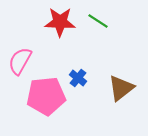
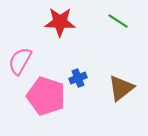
green line: moved 20 px right
blue cross: rotated 30 degrees clockwise
pink pentagon: rotated 24 degrees clockwise
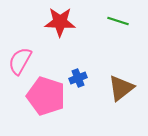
green line: rotated 15 degrees counterclockwise
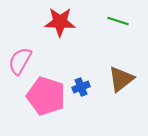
blue cross: moved 3 px right, 9 px down
brown triangle: moved 9 px up
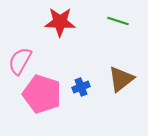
pink pentagon: moved 4 px left, 2 px up
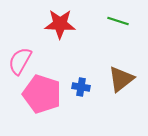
red star: moved 2 px down
blue cross: rotated 30 degrees clockwise
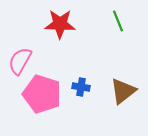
green line: rotated 50 degrees clockwise
brown triangle: moved 2 px right, 12 px down
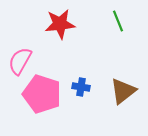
red star: rotated 8 degrees counterclockwise
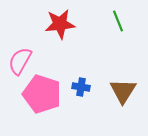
brown triangle: rotated 20 degrees counterclockwise
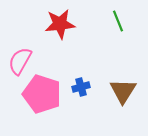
blue cross: rotated 24 degrees counterclockwise
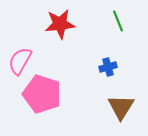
blue cross: moved 27 px right, 20 px up
brown triangle: moved 2 px left, 16 px down
